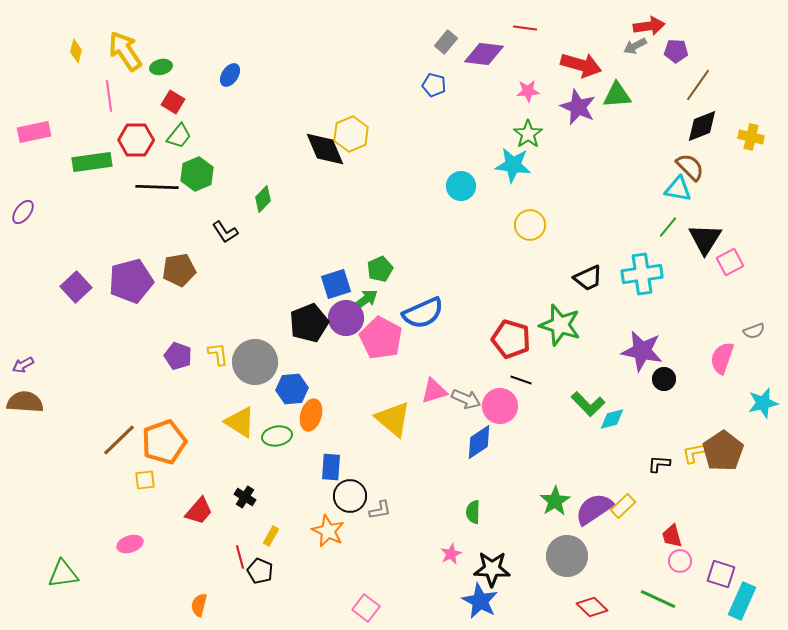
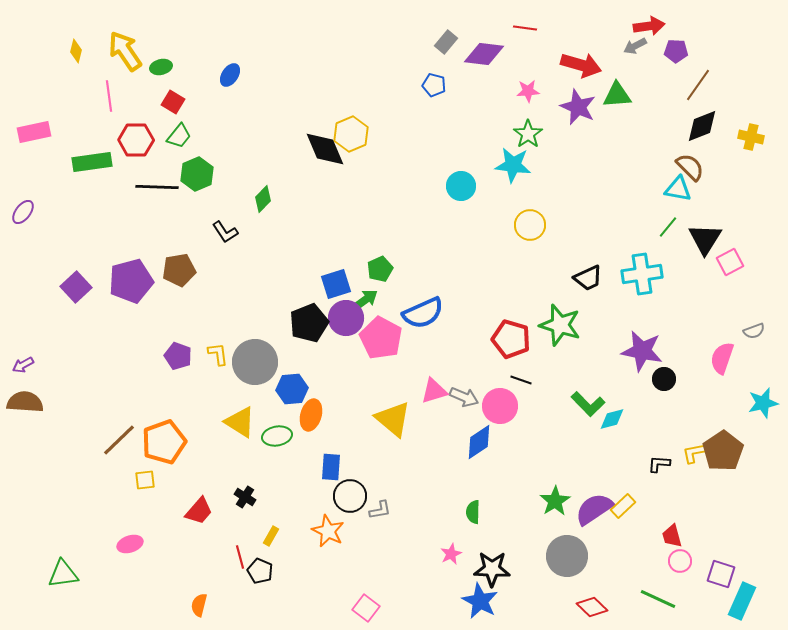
gray arrow at (466, 399): moved 2 px left, 2 px up
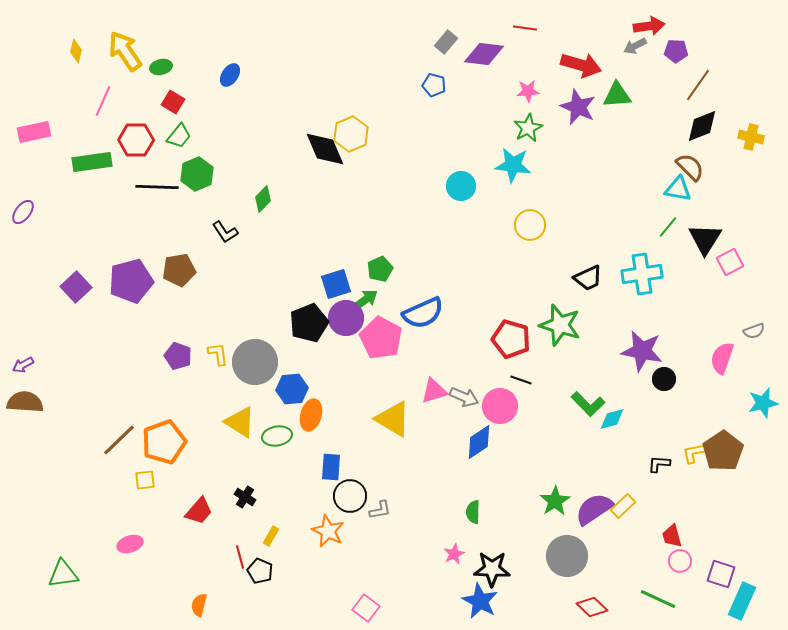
pink line at (109, 96): moved 6 px left, 5 px down; rotated 32 degrees clockwise
green star at (528, 134): moved 6 px up; rotated 8 degrees clockwise
yellow triangle at (393, 419): rotated 9 degrees counterclockwise
pink star at (451, 554): moved 3 px right
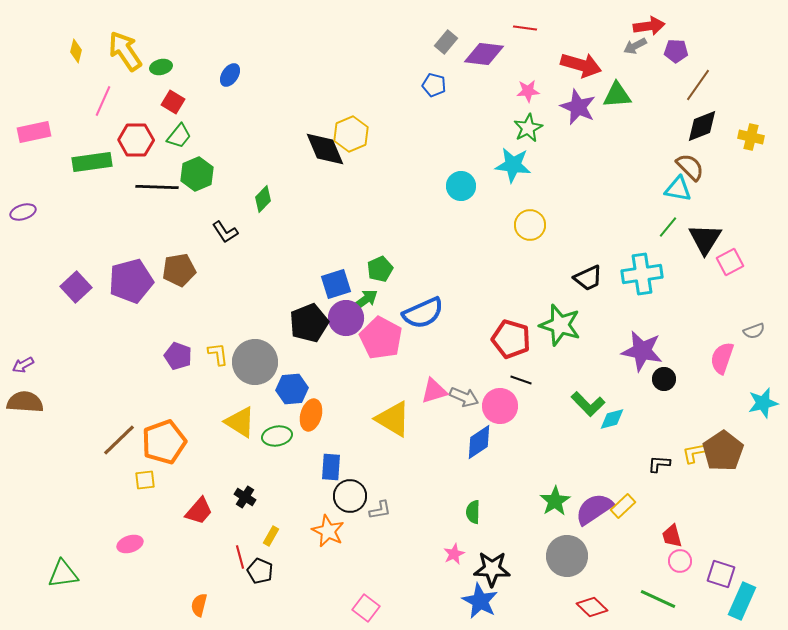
purple ellipse at (23, 212): rotated 35 degrees clockwise
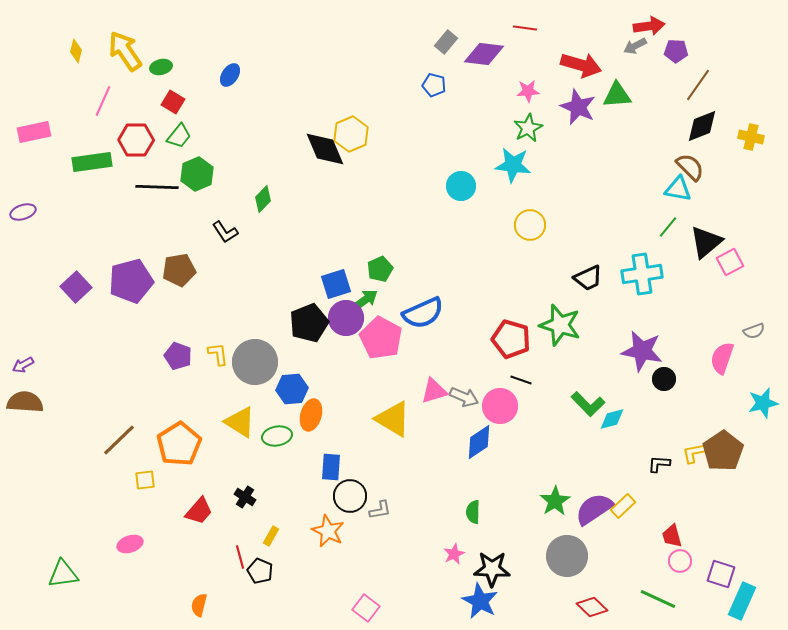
black triangle at (705, 239): moved 1 px right, 3 px down; rotated 18 degrees clockwise
orange pentagon at (164, 442): moved 15 px right, 2 px down; rotated 12 degrees counterclockwise
